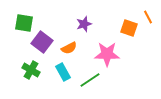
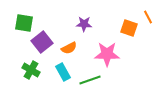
purple star: rotated 21 degrees clockwise
purple square: rotated 15 degrees clockwise
green line: rotated 15 degrees clockwise
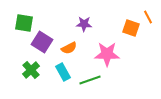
orange square: moved 2 px right
purple square: rotated 20 degrees counterclockwise
green cross: rotated 18 degrees clockwise
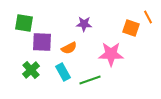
purple square: rotated 30 degrees counterclockwise
pink star: moved 4 px right
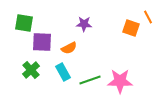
pink star: moved 9 px right, 27 px down
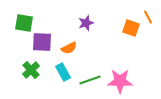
purple star: moved 2 px right, 1 px up; rotated 21 degrees counterclockwise
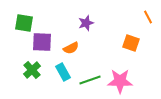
orange square: moved 15 px down
orange semicircle: moved 2 px right
green cross: moved 1 px right
